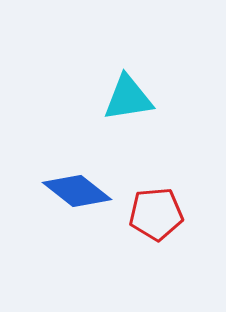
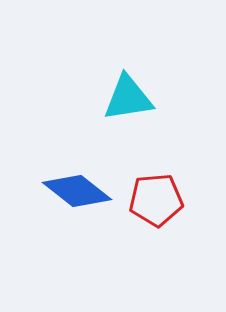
red pentagon: moved 14 px up
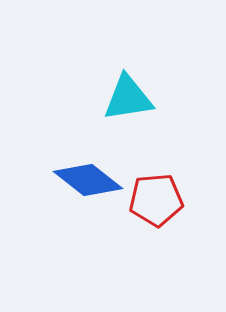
blue diamond: moved 11 px right, 11 px up
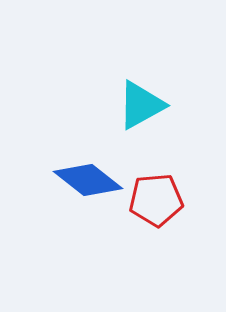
cyan triangle: moved 13 px right, 7 px down; rotated 20 degrees counterclockwise
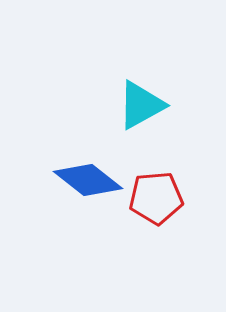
red pentagon: moved 2 px up
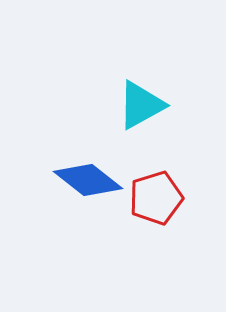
red pentagon: rotated 12 degrees counterclockwise
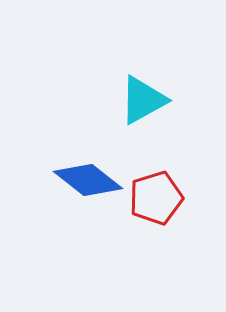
cyan triangle: moved 2 px right, 5 px up
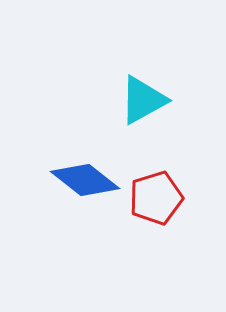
blue diamond: moved 3 px left
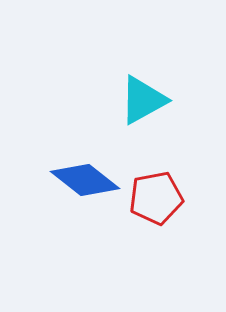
red pentagon: rotated 6 degrees clockwise
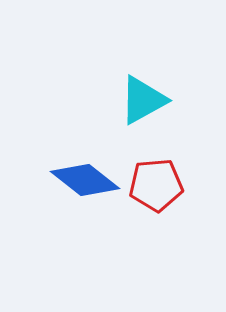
red pentagon: moved 13 px up; rotated 6 degrees clockwise
